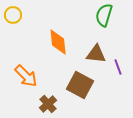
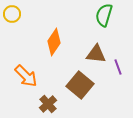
yellow circle: moved 1 px left, 1 px up
orange diamond: moved 4 px left; rotated 40 degrees clockwise
brown square: rotated 12 degrees clockwise
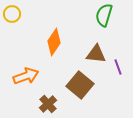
orange arrow: rotated 65 degrees counterclockwise
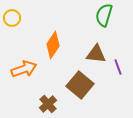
yellow circle: moved 4 px down
orange diamond: moved 1 px left, 3 px down
orange arrow: moved 2 px left, 7 px up
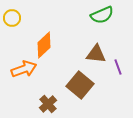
green semicircle: moved 2 px left; rotated 130 degrees counterclockwise
orange diamond: moved 9 px left; rotated 12 degrees clockwise
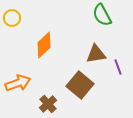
green semicircle: rotated 85 degrees clockwise
brown triangle: rotated 15 degrees counterclockwise
orange arrow: moved 6 px left, 14 px down
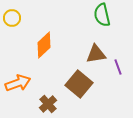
green semicircle: rotated 15 degrees clockwise
brown square: moved 1 px left, 1 px up
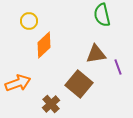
yellow circle: moved 17 px right, 3 px down
brown cross: moved 3 px right
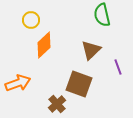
yellow circle: moved 2 px right, 1 px up
brown triangle: moved 5 px left, 4 px up; rotated 35 degrees counterclockwise
brown square: rotated 20 degrees counterclockwise
brown cross: moved 6 px right
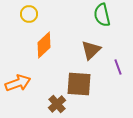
yellow circle: moved 2 px left, 6 px up
brown square: rotated 16 degrees counterclockwise
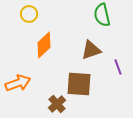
brown triangle: rotated 25 degrees clockwise
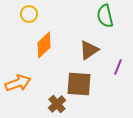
green semicircle: moved 3 px right, 1 px down
brown triangle: moved 2 px left; rotated 15 degrees counterclockwise
purple line: rotated 42 degrees clockwise
